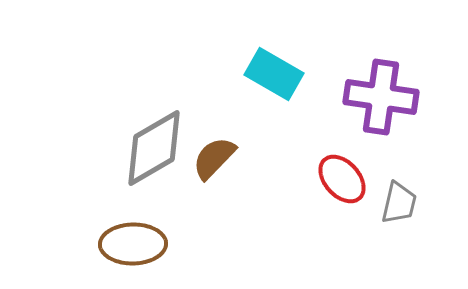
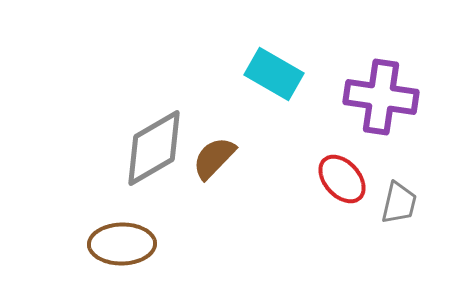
brown ellipse: moved 11 px left
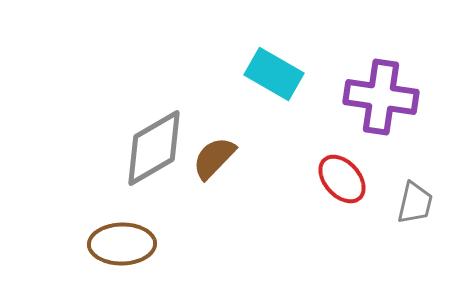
gray trapezoid: moved 16 px right
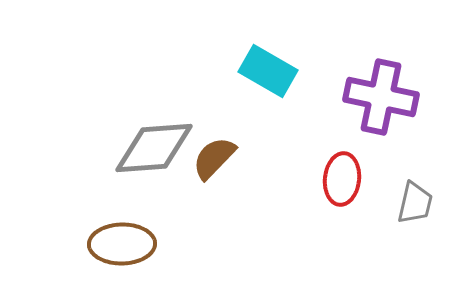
cyan rectangle: moved 6 px left, 3 px up
purple cross: rotated 4 degrees clockwise
gray diamond: rotated 26 degrees clockwise
red ellipse: rotated 48 degrees clockwise
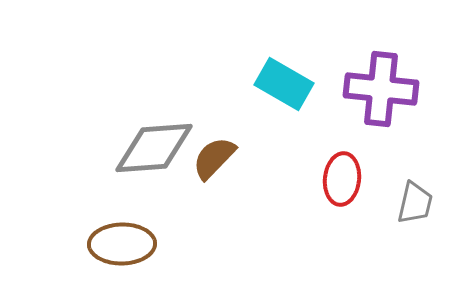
cyan rectangle: moved 16 px right, 13 px down
purple cross: moved 8 px up; rotated 6 degrees counterclockwise
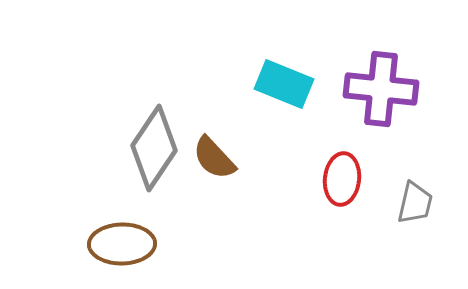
cyan rectangle: rotated 8 degrees counterclockwise
gray diamond: rotated 52 degrees counterclockwise
brown semicircle: rotated 87 degrees counterclockwise
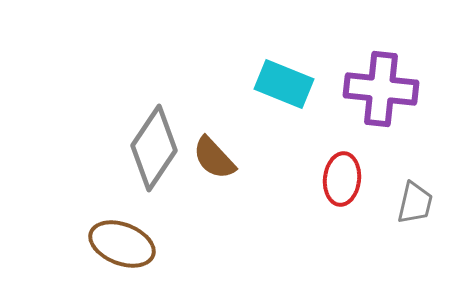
brown ellipse: rotated 22 degrees clockwise
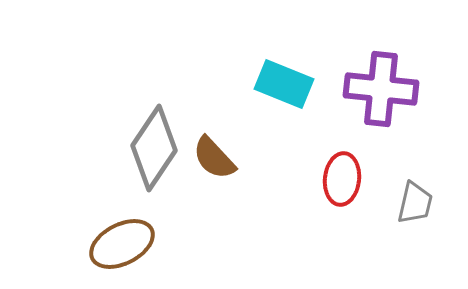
brown ellipse: rotated 48 degrees counterclockwise
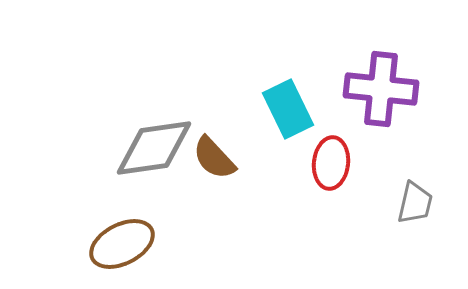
cyan rectangle: moved 4 px right, 25 px down; rotated 42 degrees clockwise
gray diamond: rotated 48 degrees clockwise
red ellipse: moved 11 px left, 16 px up
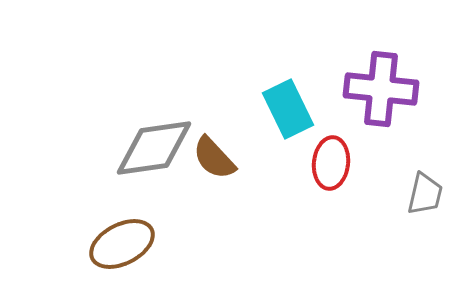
gray trapezoid: moved 10 px right, 9 px up
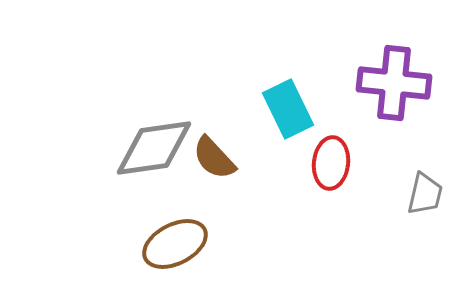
purple cross: moved 13 px right, 6 px up
brown ellipse: moved 53 px right
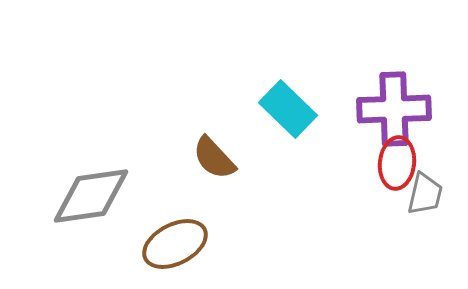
purple cross: moved 26 px down; rotated 8 degrees counterclockwise
cyan rectangle: rotated 20 degrees counterclockwise
gray diamond: moved 63 px left, 48 px down
red ellipse: moved 66 px right
